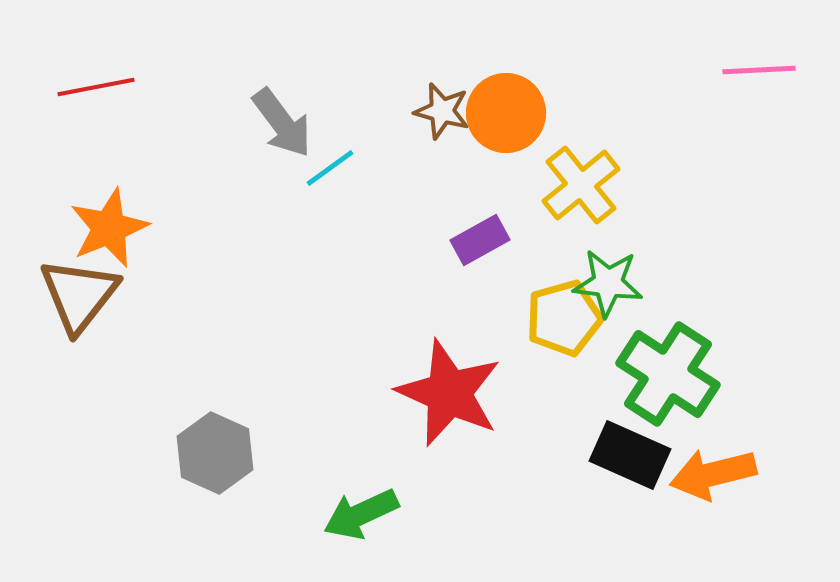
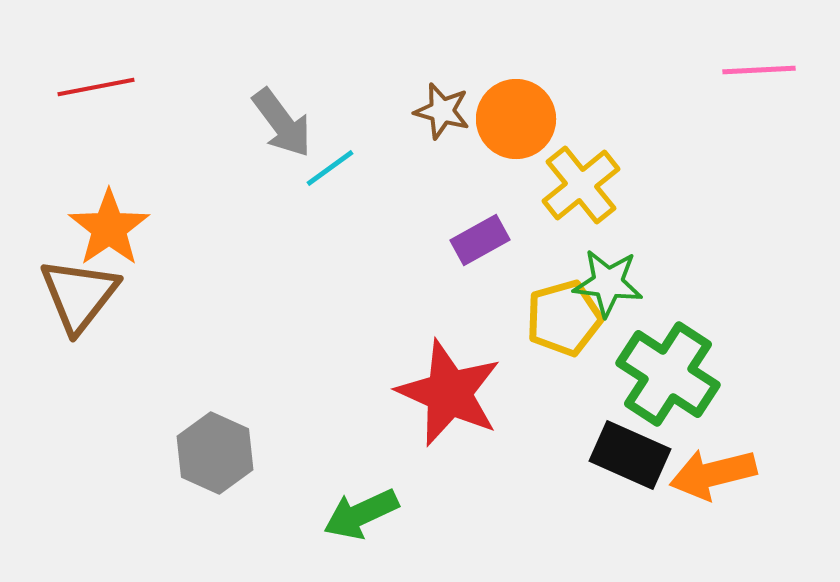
orange circle: moved 10 px right, 6 px down
orange star: rotated 12 degrees counterclockwise
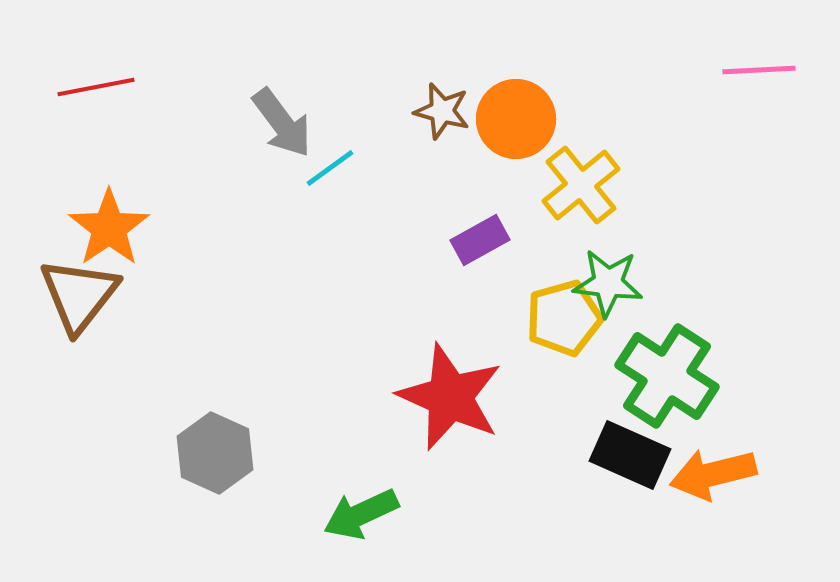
green cross: moved 1 px left, 2 px down
red star: moved 1 px right, 4 px down
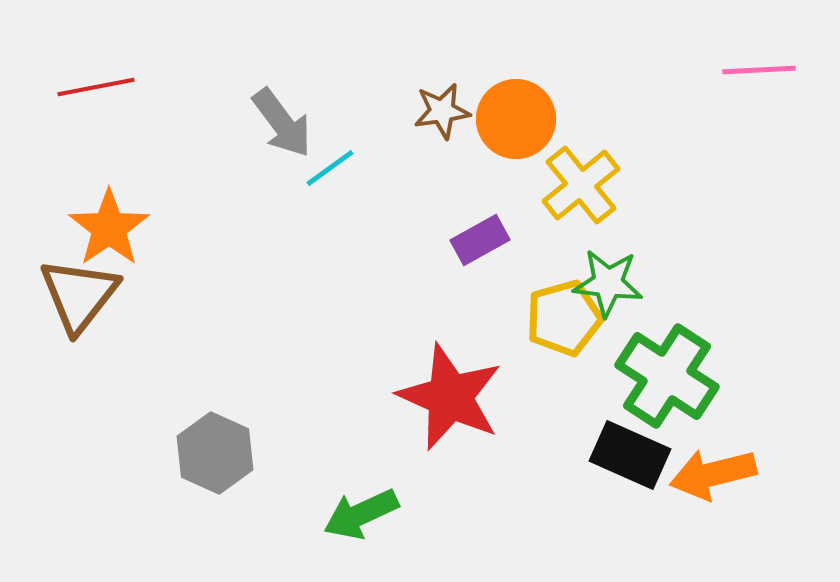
brown star: rotated 24 degrees counterclockwise
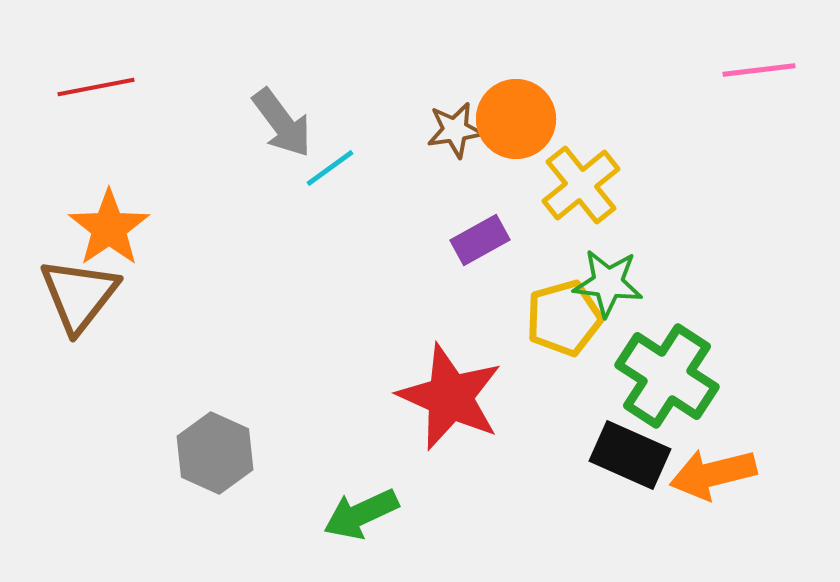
pink line: rotated 4 degrees counterclockwise
brown star: moved 13 px right, 19 px down
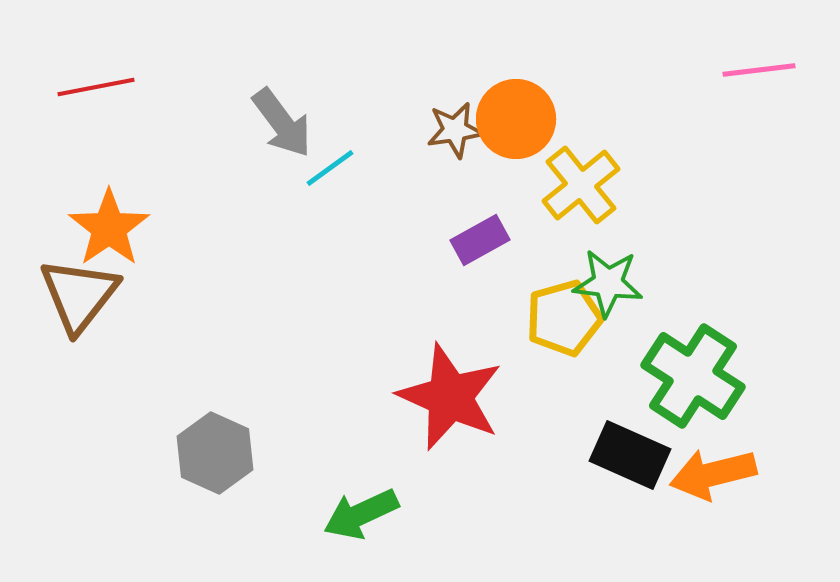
green cross: moved 26 px right
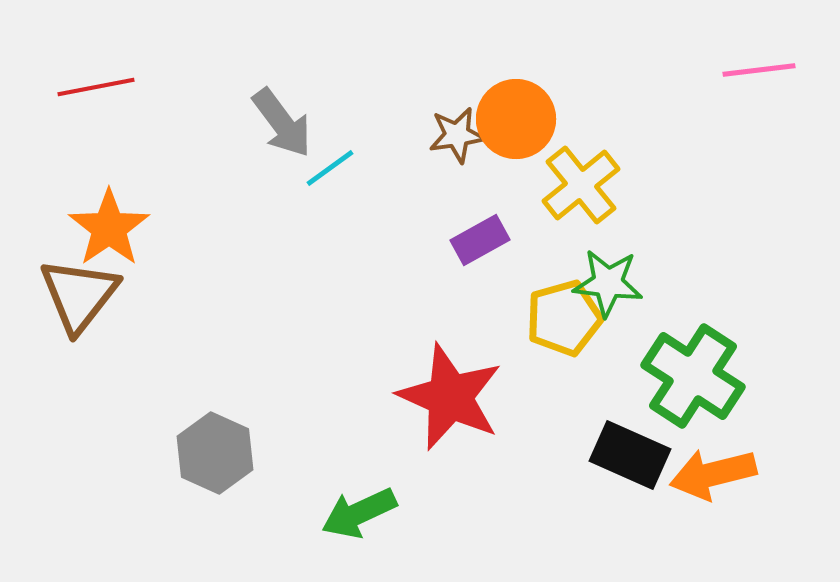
brown star: moved 2 px right, 5 px down
green arrow: moved 2 px left, 1 px up
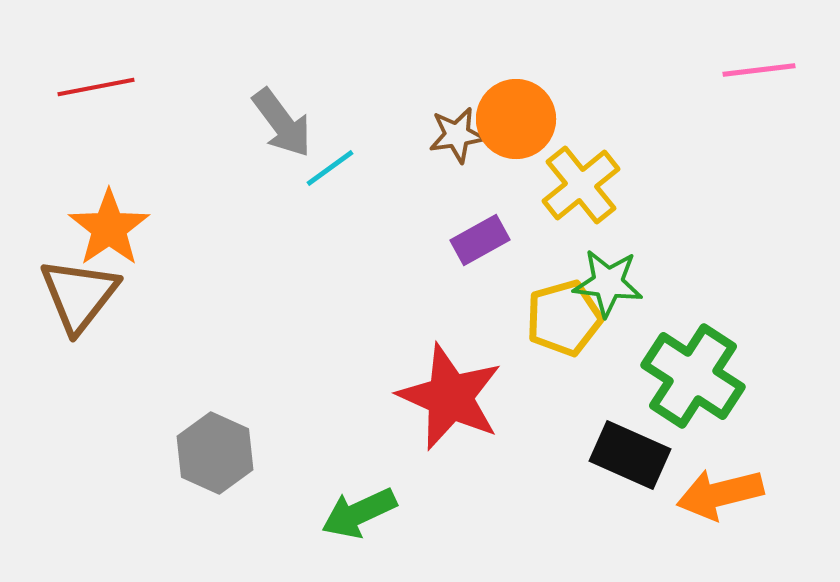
orange arrow: moved 7 px right, 20 px down
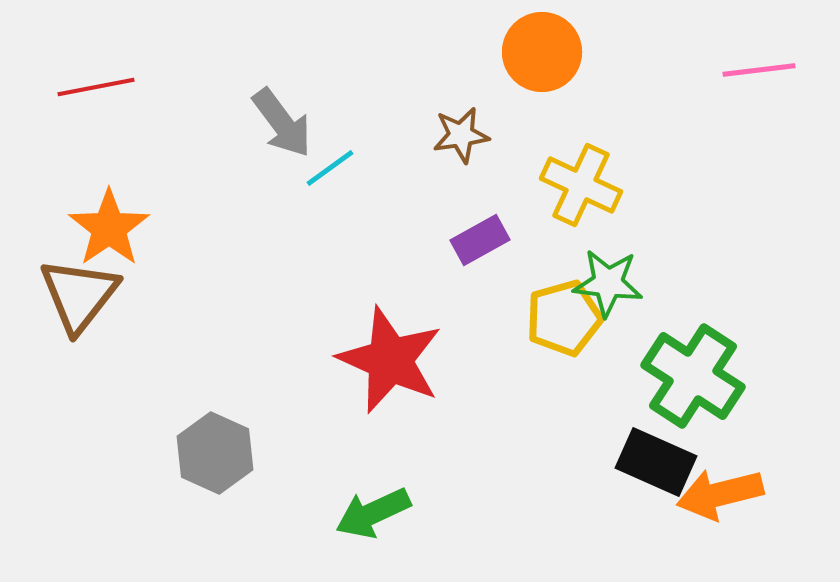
orange circle: moved 26 px right, 67 px up
brown star: moved 4 px right
yellow cross: rotated 26 degrees counterclockwise
red star: moved 60 px left, 37 px up
black rectangle: moved 26 px right, 7 px down
green arrow: moved 14 px right
